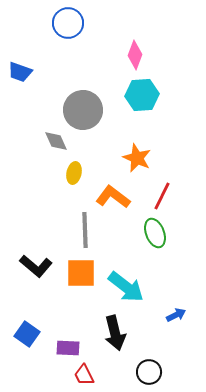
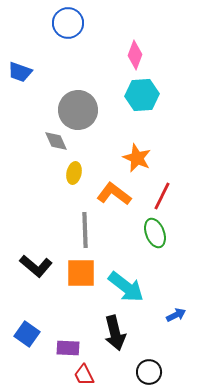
gray circle: moved 5 px left
orange L-shape: moved 1 px right, 3 px up
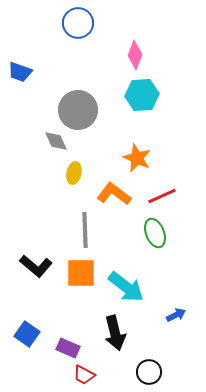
blue circle: moved 10 px right
red line: rotated 40 degrees clockwise
purple rectangle: rotated 20 degrees clockwise
red trapezoid: rotated 35 degrees counterclockwise
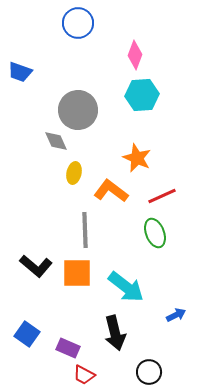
orange L-shape: moved 3 px left, 3 px up
orange square: moved 4 px left
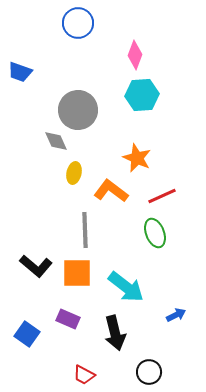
purple rectangle: moved 29 px up
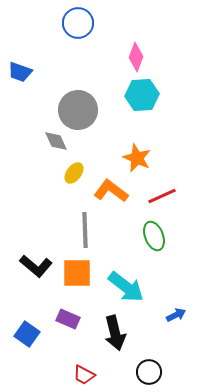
pink diamond: moved 1 px right, 2 px down
yellow ellipse: rotated 25 degrees clockwise
green ellipse: moved 1 px left, 3 px down
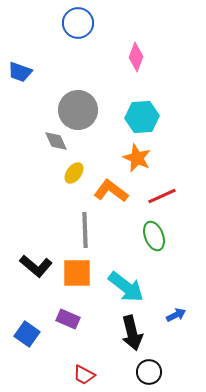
cyan hexagon: moved 22 px down
black arrow: moved 17 px right
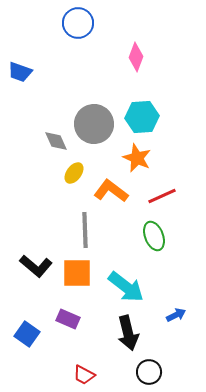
gray circle: moved 16 px right, 14 px down
black arrow: moved 4 px left
